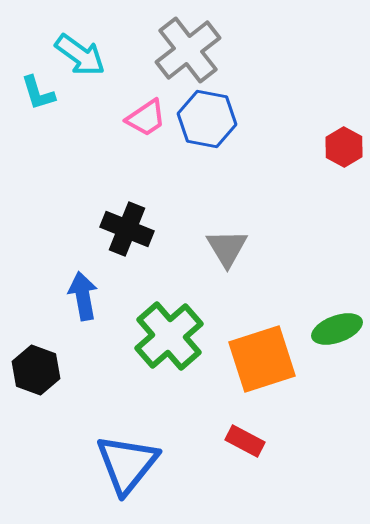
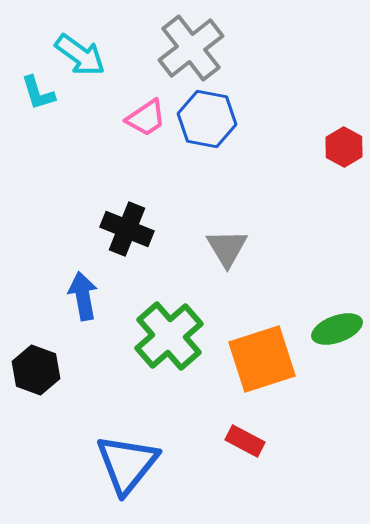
gray cross: moved 3 px right, 2 px up
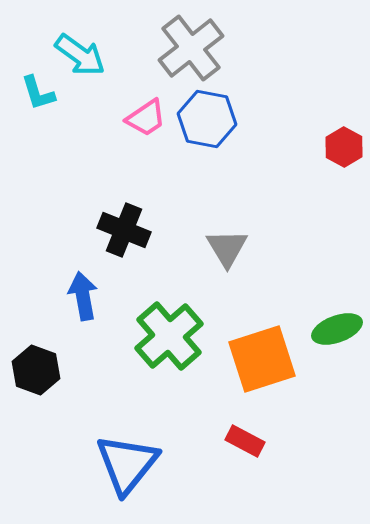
black cross: moved 3 px left, 1 px down
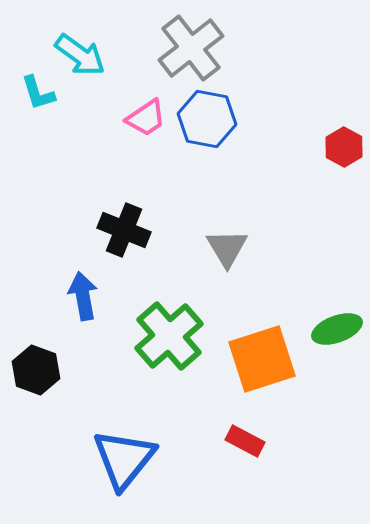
blue triangle: moved 3 px left, 5 px up
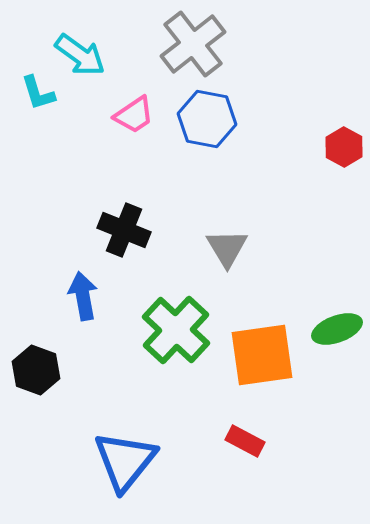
gray cross: moved 2 px right, 4 px up
pink trapezoid: moved 12 px left, 3 px up
green cross: moved 7 px right, 6 px up; rotated 6 degrees counterclockwise
orange square: moved 4 px up; rotated 10 degrees clockwise
blue triangle: moved 1 px right, 2 px down
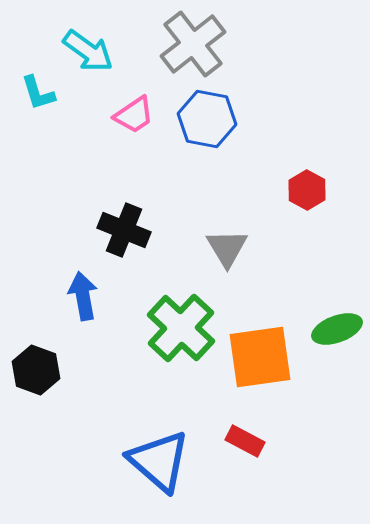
cyan arrow: moved 8 px right, 4 px up
red hexagon: moved 37 px left, 43 px down
green cross: moved 5 px right, 2 px up
orange square: moved 2 px left, 2 px down
blue triangle: moved 34 px right; rotated 28 degrees counterclockwise
